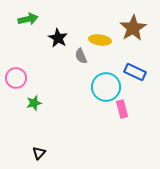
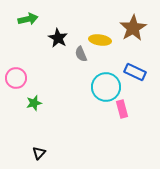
gray semicircle: moved 2 px up
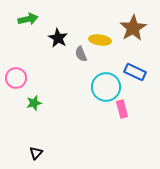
black triangle: moved 3 px left
